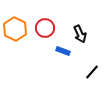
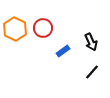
red circle: moved 2 px left
black arrow: moved 11 px right, 8 px down
blue rectangle: rotated 56 degrees counterclockwise
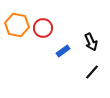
orange hexagon: moved 2 px right, 4 px up; rotated 15 degrees counterclockwise
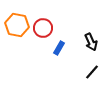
blue rectangle: moved 4 px left, 3 px up; rotated 24 degrees counterclockwise
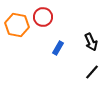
red circle: moved 11 px up
blue rectangle: moved 1 px left
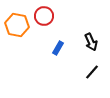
red circle: moved 1 px right, 1 px up
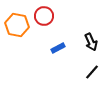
blue rectangle: rotated 32 degrees clockwise
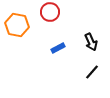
red circle: moved 6 px right, 4 px up
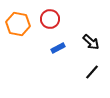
red circle: moved 7 px down
orange hexagon: moved 1 px right, 1 px up
black arrow: rotated 24 degrees counterclockwise
